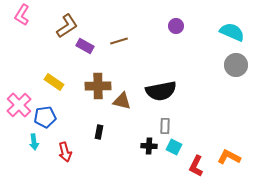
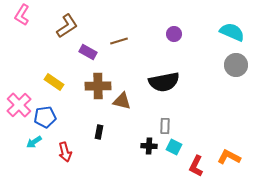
purple circle: moved 2 px left, 8 px down
purple rectangle: moved 3 px right, 6 px down
black semicircle: moved 3 px right, 9 px up
cyan arrow: rotated 63 degrees clockwise
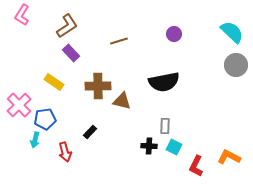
cyan semicircle: rotated 20 degrees clockwise
purple rectangle: moved 17 px left, 1 px down; rotated 18 degrees clockwise
blue pentagon: moved 2 px down
black rectangle: moved 9 px left; rotated 32 degrees clockwise
cyan arrow: moved 1 px right, 2 px up; rotated 42 degrees counterclockwise
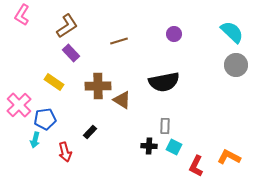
brown triangle: moved 1 px up; rotated 18 degrees clockwise
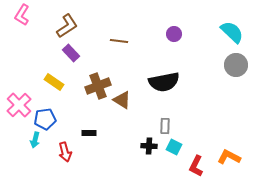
brown line: rotated 24 degrees clockwise
brown cross: rotated 20 degrees counterclockwise
black rectangle: moved 1 px left, 1 px down; rotated 48 degrees clockwise
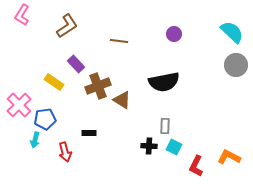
purple rectangle: moved 5 px right, 11 px down
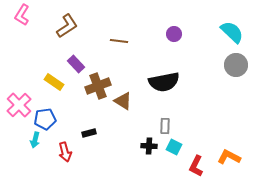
brown triangle: moved 1 px right, 1 px down
black rectangle: rotated 16 degrees counterclockwise
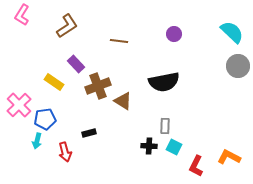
gray circle: moved 2 px right, 1 px down
cyan arrow: moved 2 px right, 1 px down
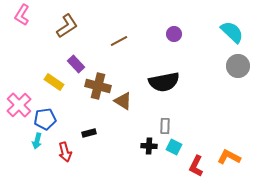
brown line: rotated 36 degrees counterclockwise
brown cross: rotated 35 degrees clockwise
